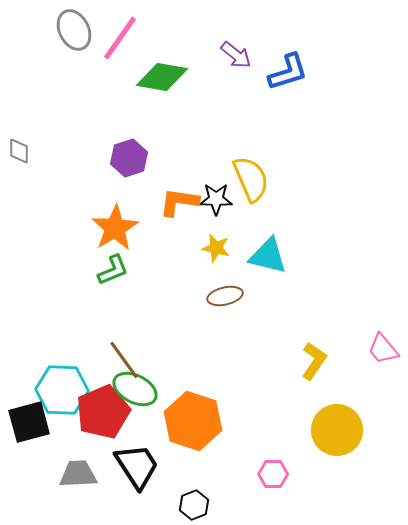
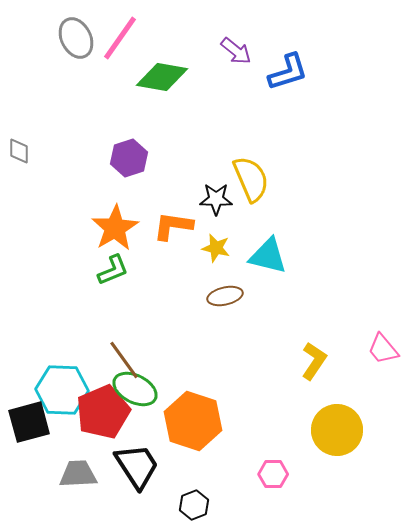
gray ellipse: moved 2 px right, 8 px down
purple arrow: moved 4 px up
orange L-shape: moved 6 px left, 24 px down
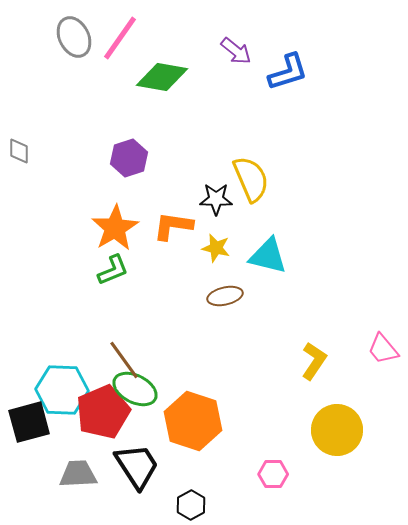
gray ellipse: moved 2 px left, 1 px up
black hexagon: moved 3 px left; rotated 8 degrees counterclockwise
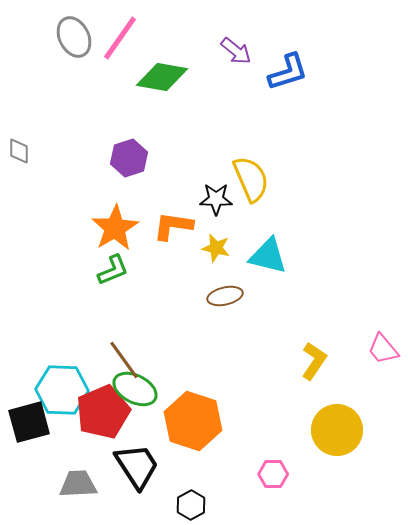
gray trapezoid: moved 10 px down
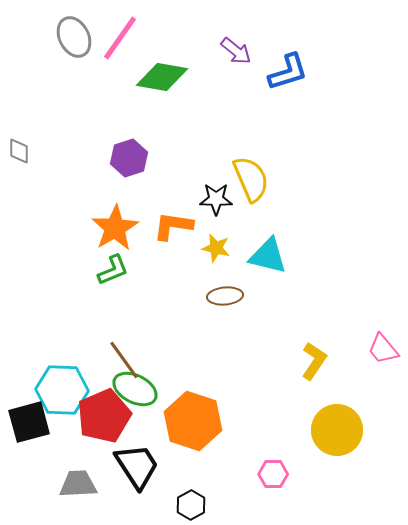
brown ellipse: rotated 8 degrees clockwise
red pentagon: moved 1 px right, 4 px down
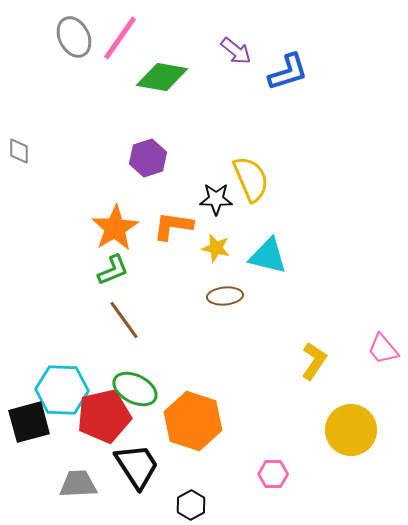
purple hexagon: moved 19 px right
brown line: moved 40 px up
red pentagon: rotated 10 degrees clockwise
yellow circle: moved 14 px right
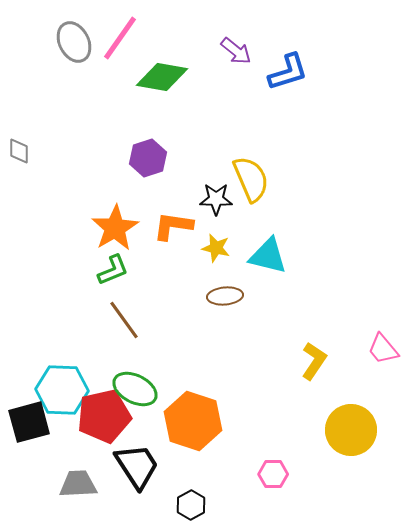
gray ellipse: moved 5 px down
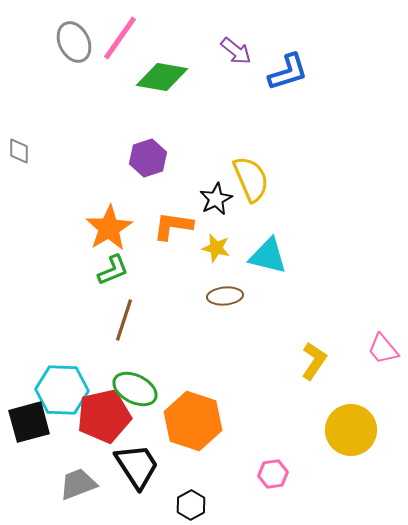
black star: rotated 28 degrees counterclockwise
orange star: moved 6 px left
brown line: rotated 54 degrees clockwise
pink hexagon: rotated 8 degrees counterclockwise
gray trapezoid: rotated 18 degrees counterclockwise
